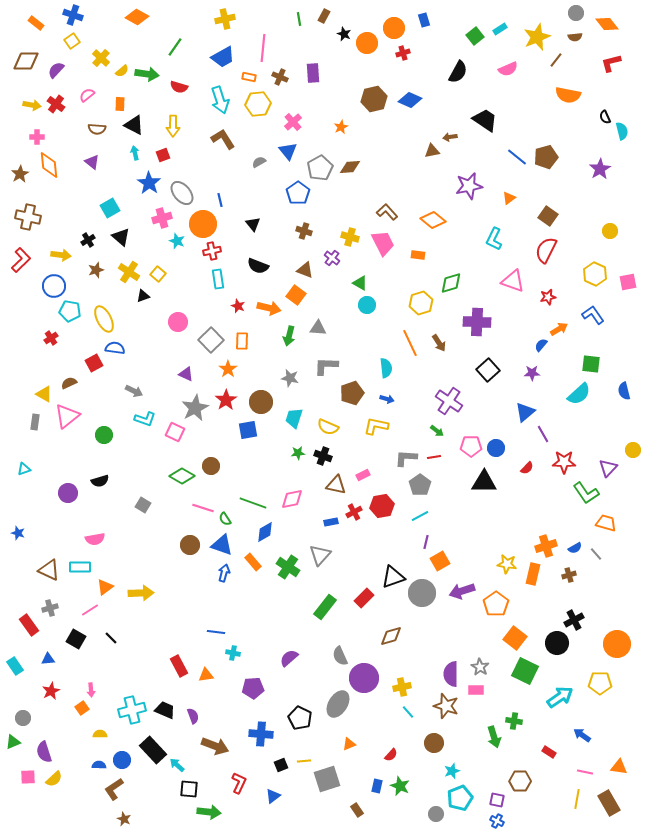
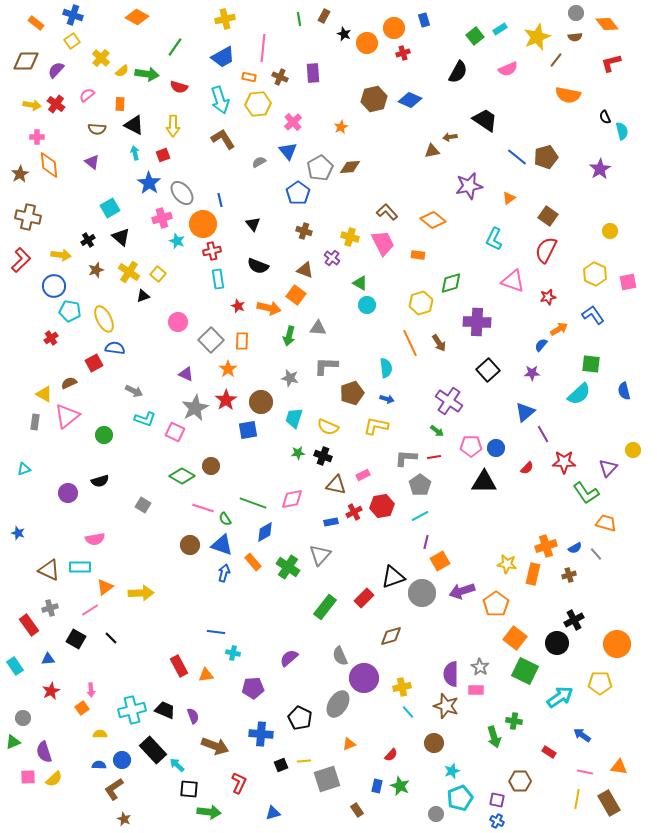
blue triangle at (273, 796): moved 17 px down; rotated 21 degrees clockwise
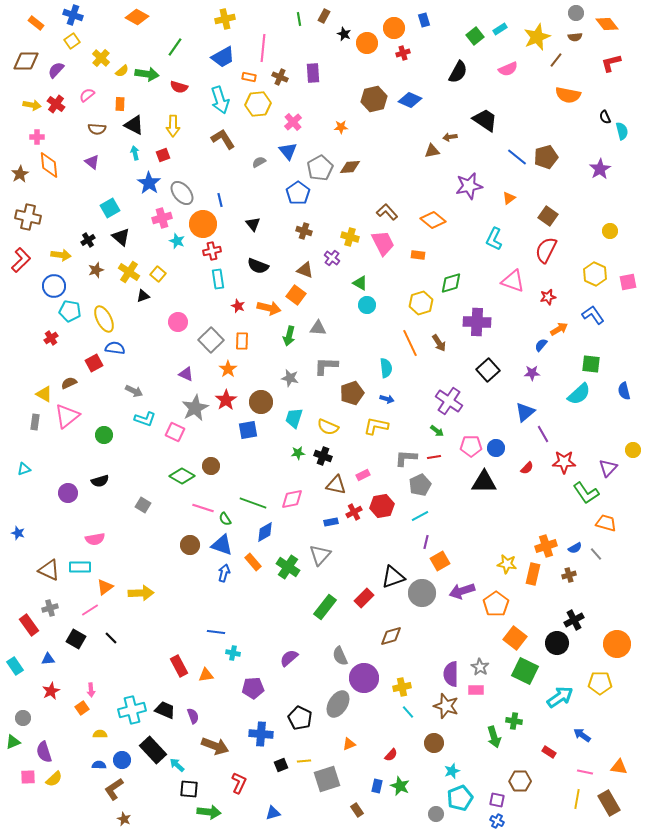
orange star at (341, 127): rotated 24 degrees clockwise
gray pentagon at (420, 485): rotated 10 degrees clockwise
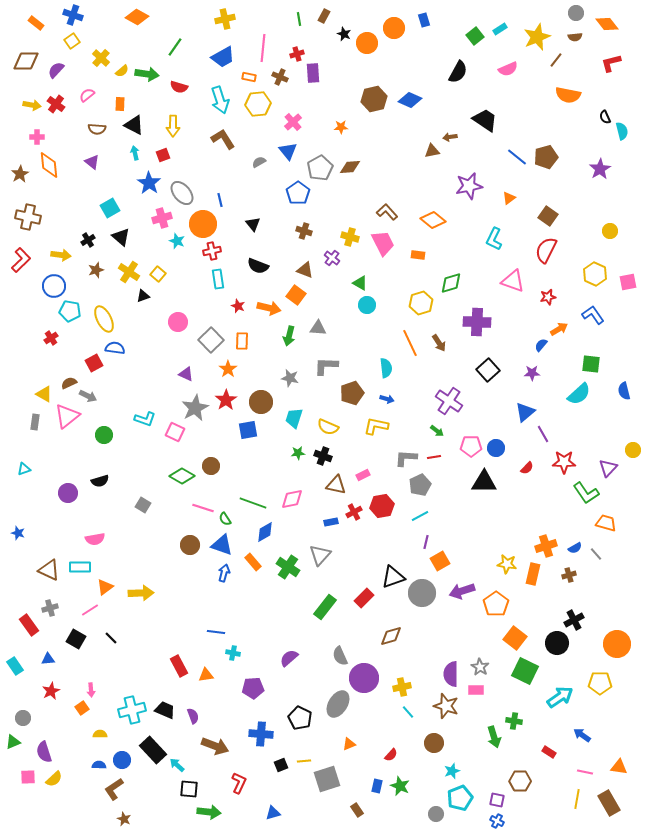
red cross at (403, 53): moved 106 px left, 1 px down
gray arrow at (134, 391): moved 46 px left, 5 px down
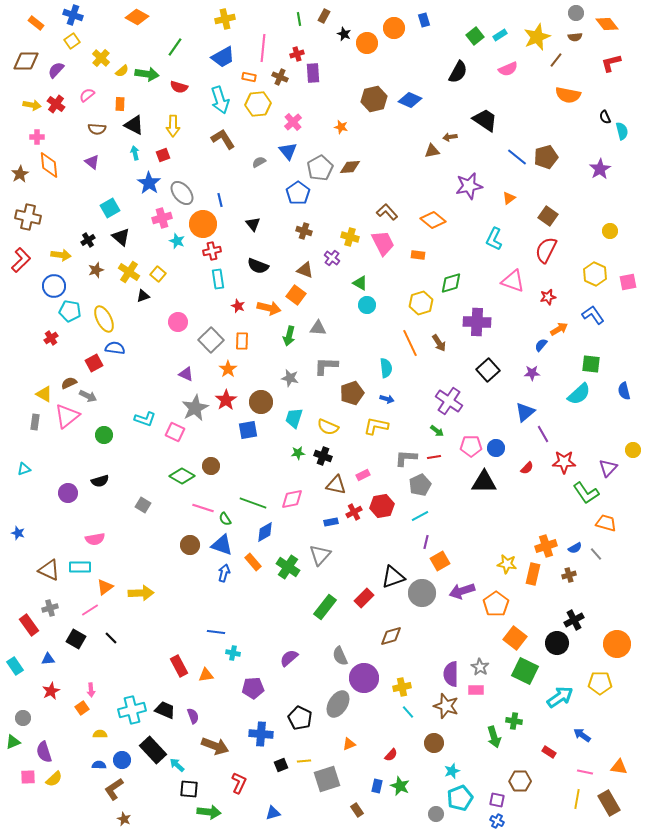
cyan rectangle at (500, 29): moved 6 px down
orange star at (341, 127): rotated 16 degrees clockwise
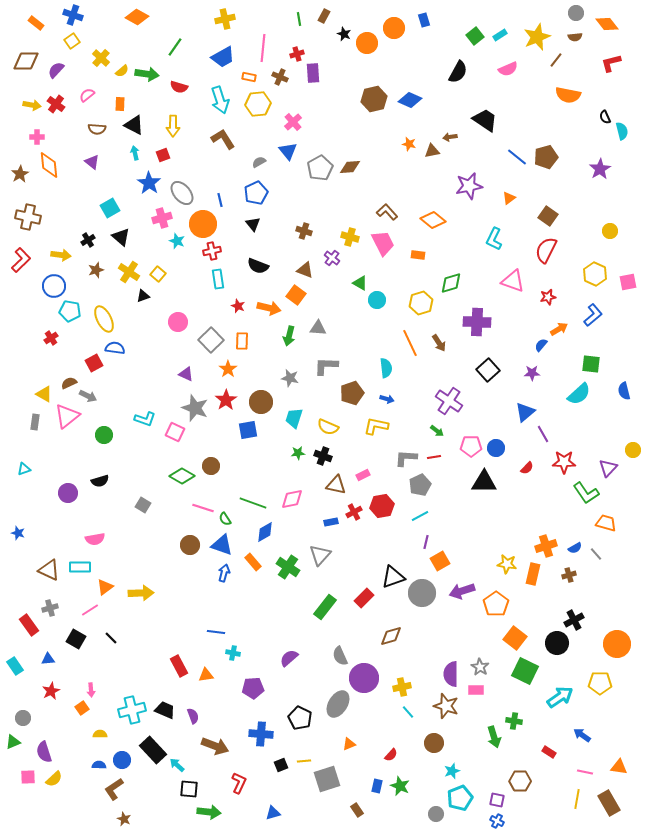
orange star at (341, 127): moved 68 px right, 17 px down
blue pentagon at (298, 193): moved 42 px left; rotated 10 degrees clockwise
cyan circle at (367, 305): moved 10 px right, 5 px up
blue L-shape at (593, 315): rotated 85 degrees clockwise
gray star at (195, 408): rotated 24 degrees counterclockwise
